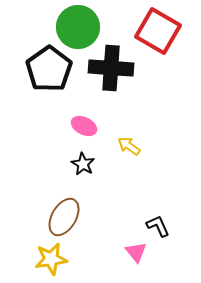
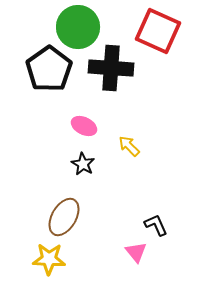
red square: rotated 6 degrees counterclockwise
yellow arrow: rotated 10 degrees clockwise
black L-shape: moved 2 px left, 1 px up
yellow star: moved 2 px left; rotated 12 degrees clockwise
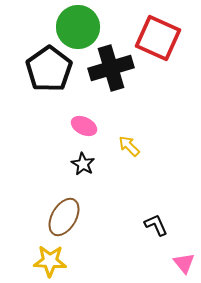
red square: moved 7 px down
black cross: rotated 21 degrees counterclockwise
pink triangle: moved 48 px right, 11 px down
yellow star: moved 1 px right, 2 px down
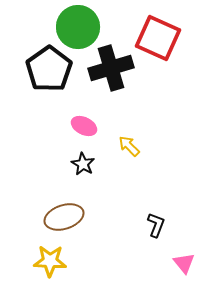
brown ellipse: rotated 42 degrees clockwise
black L-shape: rotated 45 degrees clockwise
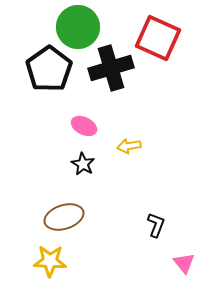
yellow arrow: rotated 55 degrees counterclockwise
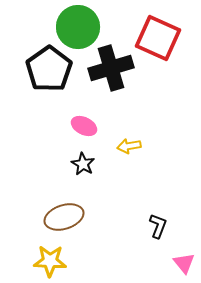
black L-shape: moved 2 px right, 1 px down
